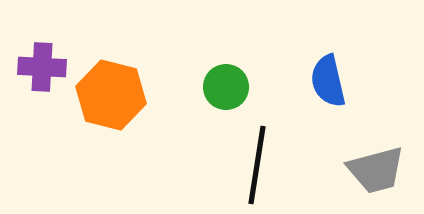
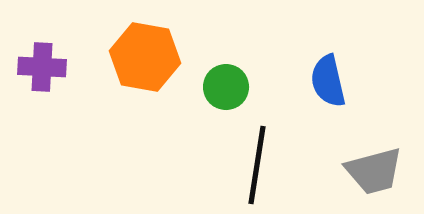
orange hexagon: moved 34 px right, 38 px up; rotated 4 degrees counterclockwise
gray trapezoid: moved 2 px left, 1 px down
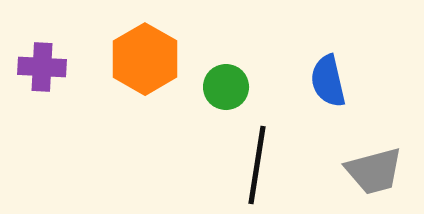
orange hexagon: moved 2 px down; rotated 20 degrees clockwise
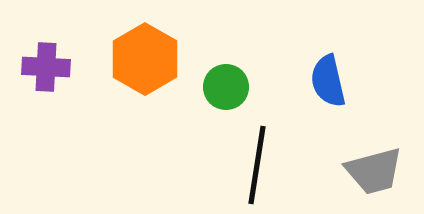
purple cross: moved 4 px right
